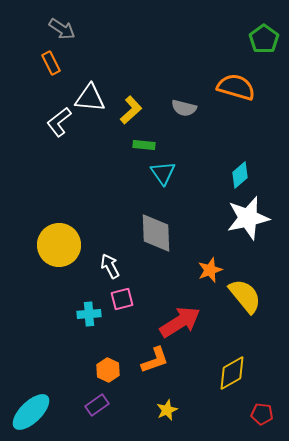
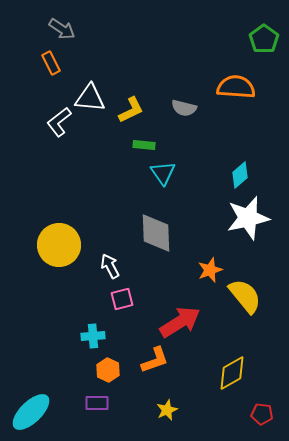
orange semicircle: rotated 12 degrees counterclockwise
yellow L-shape: rotated 16 degrees clockwise
cyan cross: moved 4 px right, 22 px down
purple rectangle: moved 2 px up; rotated 35 degrees clockwise
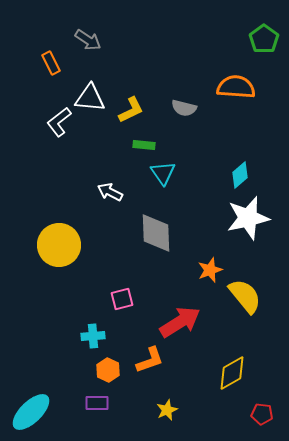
gray arrow: moved 26 px right, 11 px down
white arrow: moved 74 px up; rotated 35 degrees counterclockwise
orange L-shape: moved 5 px left
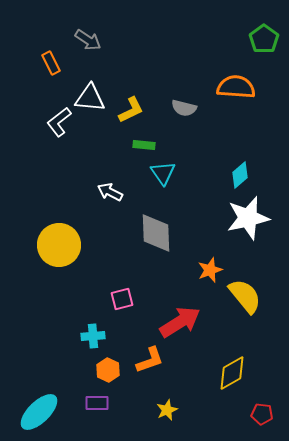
cyan ellipse: moved 8 px right
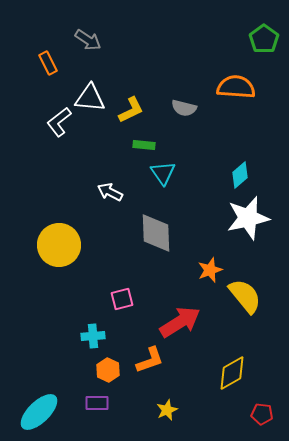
orange rectangle: moved 3 px left
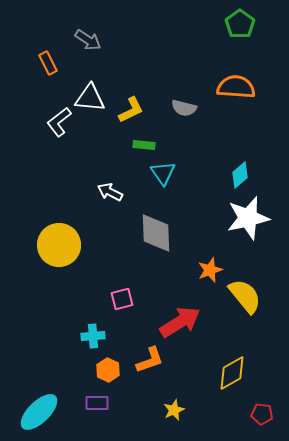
green pentagon: moved 24 px left, 15 px up
yellow star: moved 7 px right
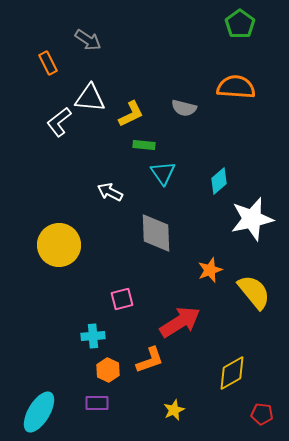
yellow L-shape: moved 4 px down
cyan diamond: moved 21 px left, 6 px down
white star: moved 4 px right, 1 px down
yellow semicircle: moved 9 px right, 4 px up
cyan ellipse: rotated 15 degrees counterclockwise
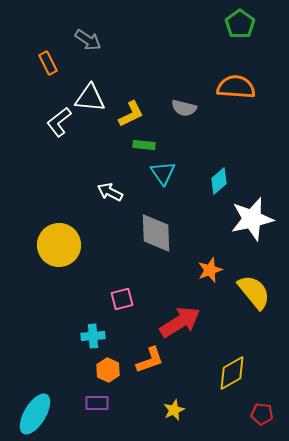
cyan ellipse: moved 4 px left, 2 px down
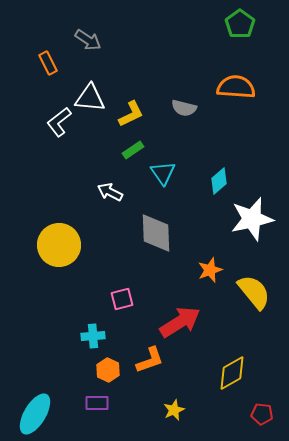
green rectangle: moved 11 px left, 5 px down; rotated 40 degrees counterclockwise
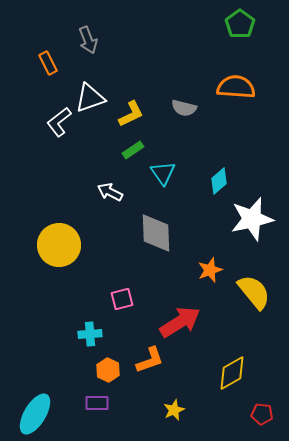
gray arrow: rotated 36 degrees clockwise
white triangle: rotated 24 degrees counterclockwise
cyan cross: moved 3 px left, 2 px up
